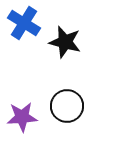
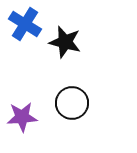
blue cross: moved 1 px right, 1 px down
black circle: moved 5 px right, 3 px up
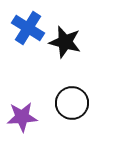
blue cross: moved 3 px right, 4 px down
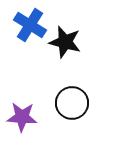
blue cross: moved 2 px right, 3 px up
purple star: rotated 8 degrees clockwise
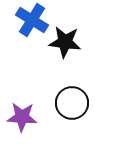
blue cross: moved 2 px right, 5 px up
black star: rotated 8 degrees counterclockwise
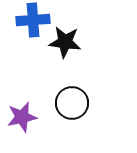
blue cross: moved 1 px right; rotated 36 degrees counterclockwise
purple star: rotated 16 degrees counterclockwise
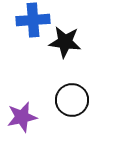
black circle: moved 3 px up
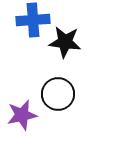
black circle: moved 14 px left, 6 px up
purple star: moved 2 px up
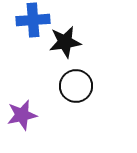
black star: rotated 16 degrees counterclockwise
black circle: moved 18 px right, 8 px up
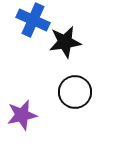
blue cross: rotated 28 degrees clockwise
black circle: moved 1 px left, 6 px down
